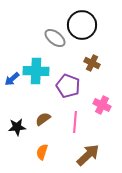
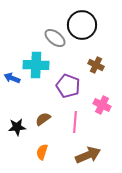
brown cross: moved 4 px right, 2 px down
cyan cross: moved 6 px up
blue arrow: moved 1 px up; rotated 63 degrees clockwise
brown arrow: rotated 20 degrees clockwise
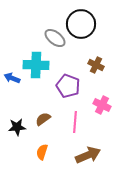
black circle: moved 1 px left, 1 px up
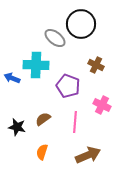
black star: rotated 18 degrees clockwise
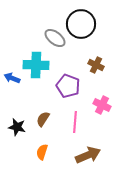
brown semicircle: rotated 21 degrees counterclockwise
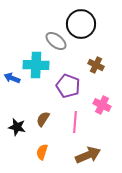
gray ellipse: moved 1 px right, 3 px down
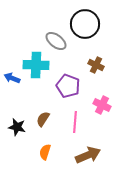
black circle: moved 4 px right
orange semicircle: moved 3 px right
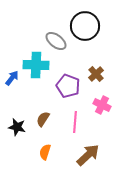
black circle: moved 2 px down
brown cross: moved 9 px down; rotated 21 degrees clockwise
blue arrow: rotated 105 degrees clockwise
brown arrow: rotated 20 degrees counterclockwise
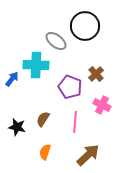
blue arrow: moved 1 px down
purple pentagon: moved 2 px right, 1 px down
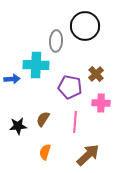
gray ellipse: rotated 55 degrees clockwise
blue arrow: rotated 49 degrees clockwise
purple pentagon: rotated 10 degrees counterclockwise
pink cross: moved 1 px left, 2 px up; rotated 24 degrees counterclockwise
black star: moved 1 px right, 1 px up; rotated 18 degrees counterclockwise
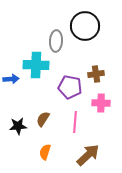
brown cross: rotated 35 degrees clockwise
blue arrow: moved 1 px left
